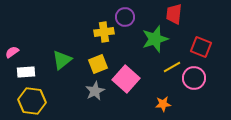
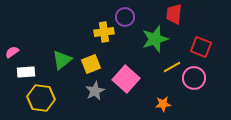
yellow square: moved 7 px left
yellow hexagon: moved 9 px right, 3 px up
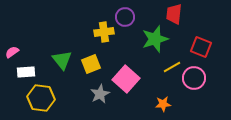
green triangle: rotated 30 degrees counterclockwise
gray star: moved 5 px right, 3 px down
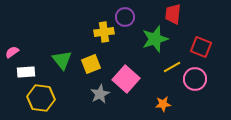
red trapezoid: moved 1 px left
pink circle: moved 1 px right, 1 px down
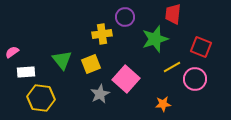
yellow cross: moved 2 px left, 2 px down
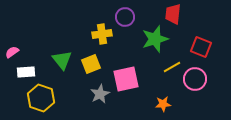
pink square: rotated 36 degrees clockwise
yellow hexagon: rotated 12 degrees clockwise
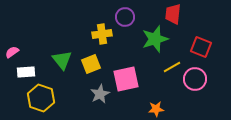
orange star: moved 7 px left, 5 px down
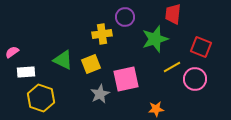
green triangle: moved 1 px right; rotated 25 degrees counterclockwise
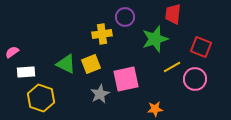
green triangle: moved 3 px right, 4 px down
orange star: moved 1 px left
